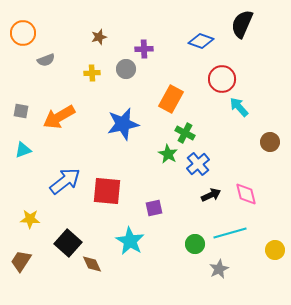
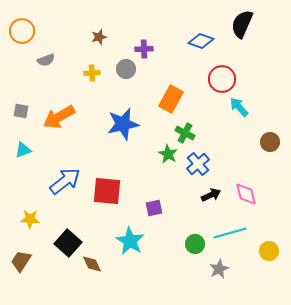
orange circle: moved 1 px left, 2 px up
yellow circle: moved 6 px left, 1 px down
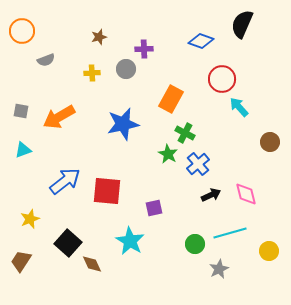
yellow star: rotated 24 degrees counterclockwise
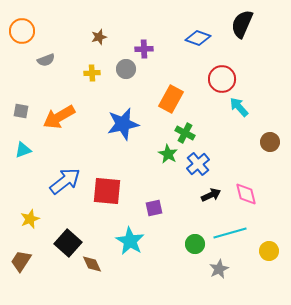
blue diamond: moved 3 px left, 3 px up
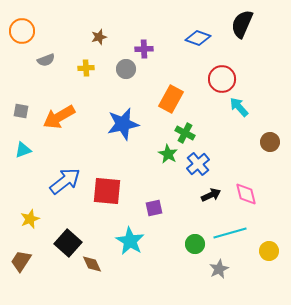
yellow cross: moved 6 px left, 5 px up
